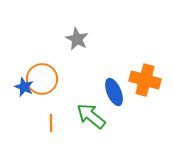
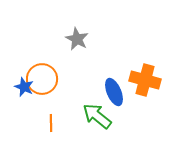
green arrow: moved 6 px right
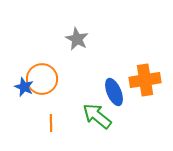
orange cross: rotated 24 degrees counterclockwise
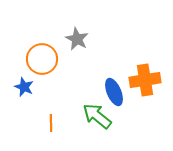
orange circle: moved 20 px up
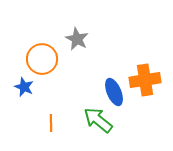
green arrow: moved 1 px right, 4 px down
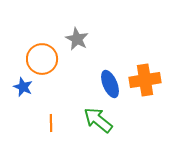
blue star: moved 1 px left
blue ellipse: moved 4 px left, 8 px up
